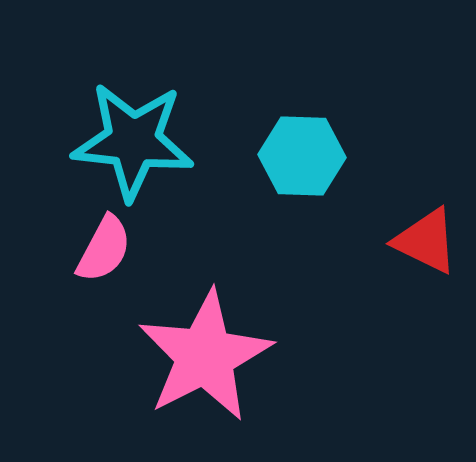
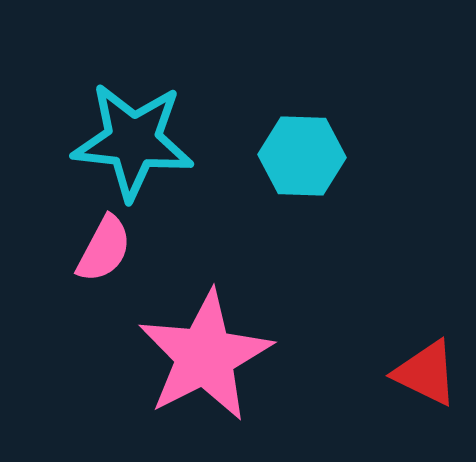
red triangle: moved 132 px down
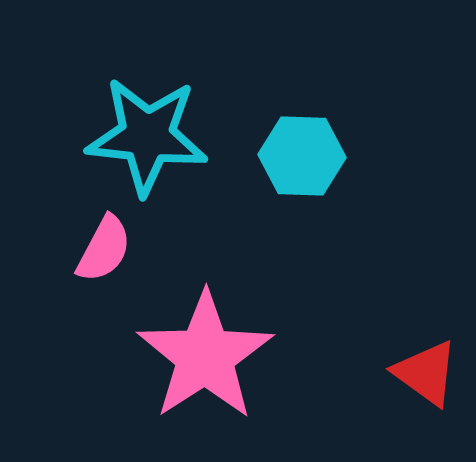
cyan star: moved 14 px right, 5 px up
pink star: rotated 6 degrees counterclockwise
red triangle: rotated 10 degrees clockwise
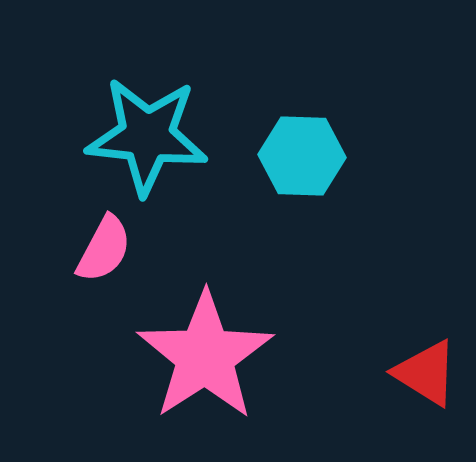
red triangle: rotated 4 degrees counterclockwise
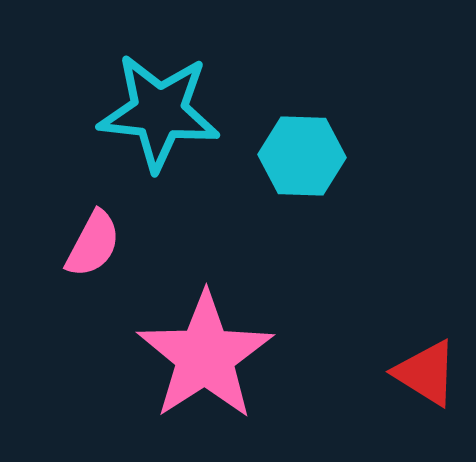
cyan star: moved 12 px right, 24 px up
pink semicircle: moved 11 px left, 5 px up
